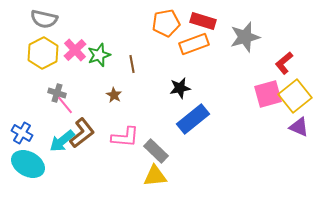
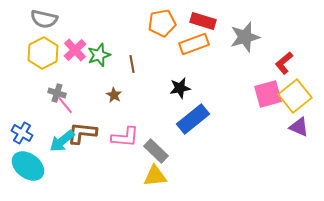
orange pentagon: moved 4 px left
brown L-shape: rotated 136 degrees counterclockwise
cyan ellipse: moved 2 px down; rotated 8 degrees clockwise
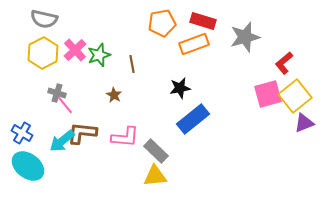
purple triangle: moved 5 px right, 4 px up; rotated 45 degrees counterclockwise
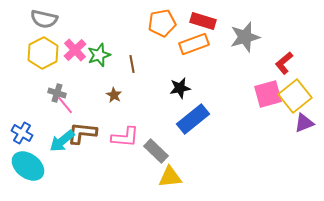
yellow triangle: moved 15 px right, 1 px down
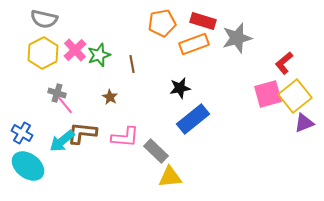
gray star: moved 8 px left, 1 px down
brown star: moved 4 px left, 2 px down
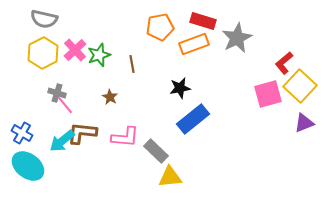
orange pentagon: moved 2 px left, 4 px down
gray star: rotated 12 degrees counterclockwise
yellow square: moved 5 px right, 10 px up; rotated 8 degrees counterclockwise
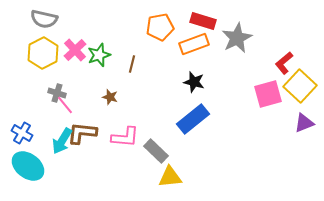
brown line: rotated 24 degrees clockwise
black star: moved 14 px right, 6 px up; rotated 25 degrees clockwise
brown star: rotated 14 degrees counterclockwise
cyan arrow: rotated 20 degrees counterclockwise
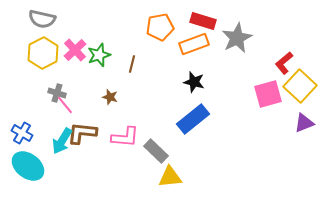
gray semicircle: moved 2 px left
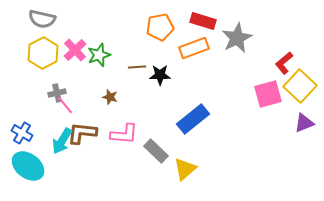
orange rectangle: moved 4 px down
brown line: moved 5 px right, 3 px down; rotated 72 degrees clockwise
black star: moved 34 px left, 7 px up; rotated 15 degrees counterclockwise
gray cross: rotated 30 degrees counterclockwise
pink L-shape: moved 1 px left, 3 px up
yellow triangle: moved 15 px right, 8 px up; rotated 35 degrees counterclockwise
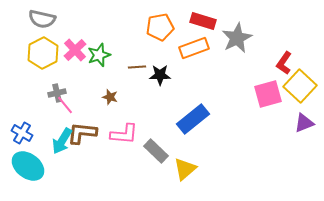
red L-shape: rotated 15 degrees counterclockwise
